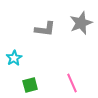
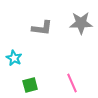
gray star: rotated 20 degrees clockwise
gray L-shape: moved 3 px left, 1 px up
cyan star: rotated 14 degrees counterclockwise
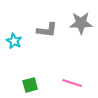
gray L-shape: moved 5 px right, 2 px down
cyan star: moved 17 px up
pink line: rotated 48 degrees counterclockwise
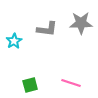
gray L-shape: moved 1 px up
cyan star: rotated 14 degrees clockwise
pink line: moved 1 px left
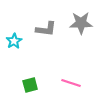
gray L-shape: moved 1 px left
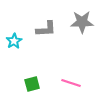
gray star: moved 1 px right, 1 px up
gray L-shape: rotated 10 degrees counterclockwise
green square: moved 2 px right, 1 px up
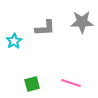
gray L-shape: moved 1 px left, 1 px up
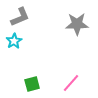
gray star: moved 5 px left, 2 px down
gray L-shape: moved 25 px left, 11 px up; rotated 20 degrees counterclockwise
pink line: rotated 66 degrees counterclockwise
